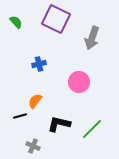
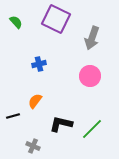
pink circle: moved 11 px right, 6 px up
black line: moved 7 px left
black L-shape: moved 2 px right
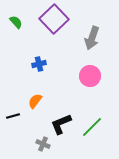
purple square: moved 2 px left; rotated 20 degrees clockwise
black L-shape: rotated 35 degrees counterclockwise
green line: moved 2 px up
gray cross: moved 10 px right, 2 px up
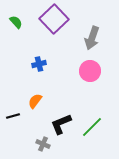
pink circle: moved 5 px up
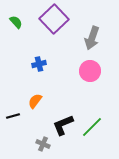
black L-shape: moved 2 px right, 1 px down
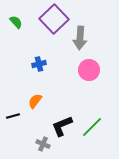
gray arrow: moved 12 px left; rotated 15 degrees counterclockwise
pink circle: moved 1 px left, 1 px up
black L-shape: moved 1 px left, 1 px down
